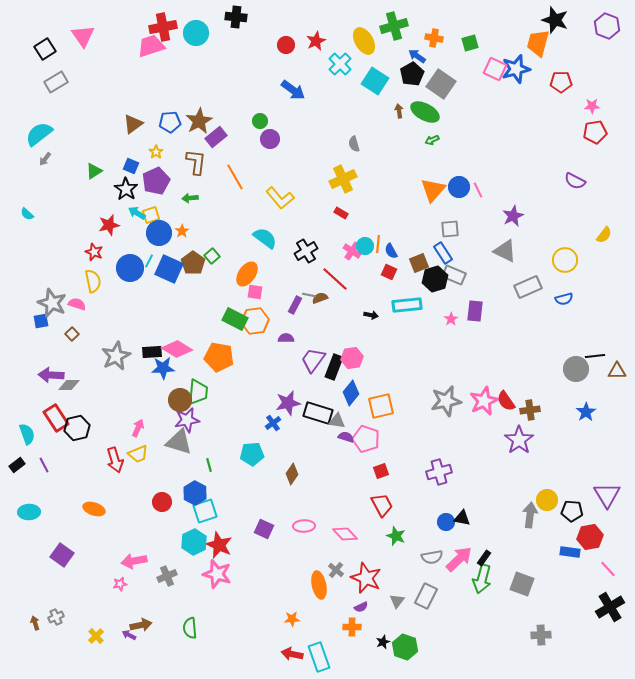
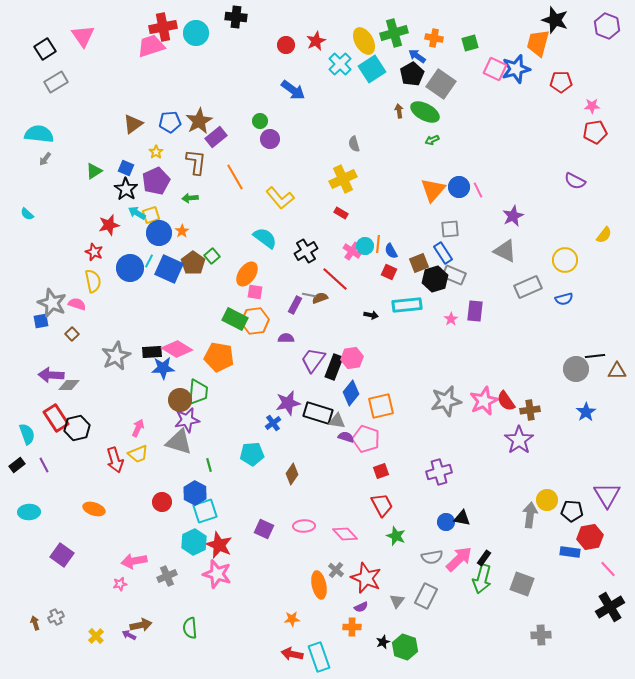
green cross at (394, 26): moved 7 px down
cyan square at (375, 81): moved 3 px left, 12 px up; rotated 24 degrees clockwise
cyan semicircle at (39, 134): rotated 44 degrees clockwise
blue square at (131, 166): moved 5 px left, 2 px down
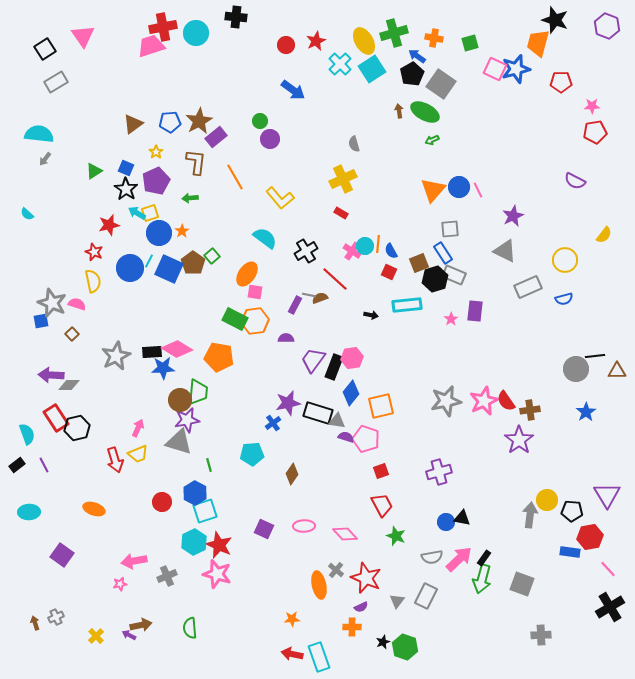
yellow square at (151, 215): moved 1 px left, 2 px up
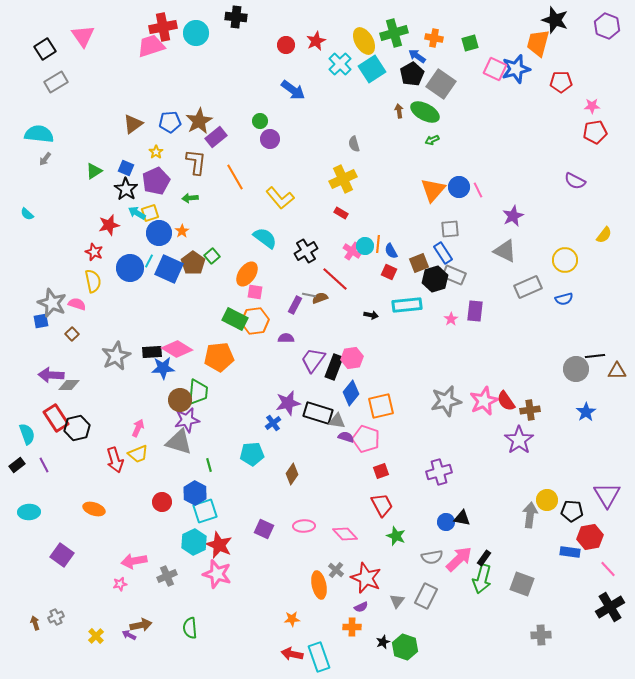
orange pentagon at (219, 357): rotated 16 degrees counterclockwise
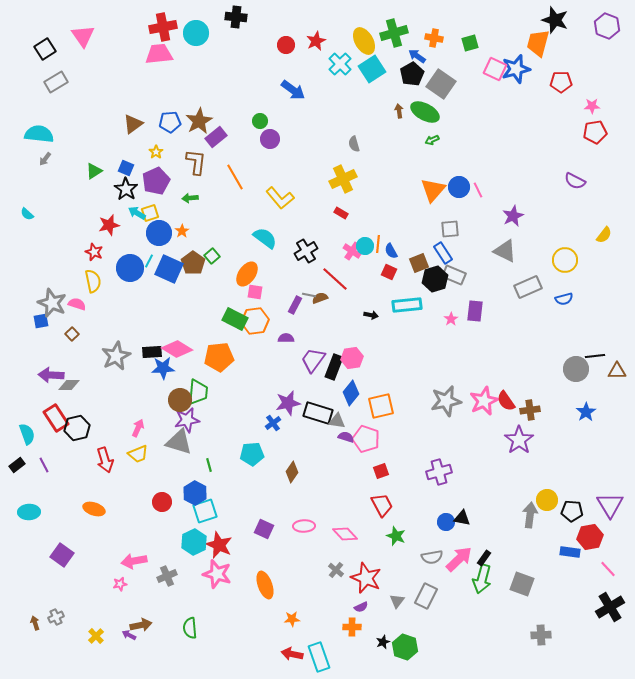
pink trapezoid at (151, 46): moved 8 px right, 8 px down; rotated 12 degrees clockwise
red arrow at (115, 460): moved 10 px left
brown diamond at (292, 474): moved 2 px up
purple triangle at (607, 495): moved 3 px right, 10 px down
orange ellipse at (319, 585): moved 54 px left; rotated 8 degrees counterclockwise
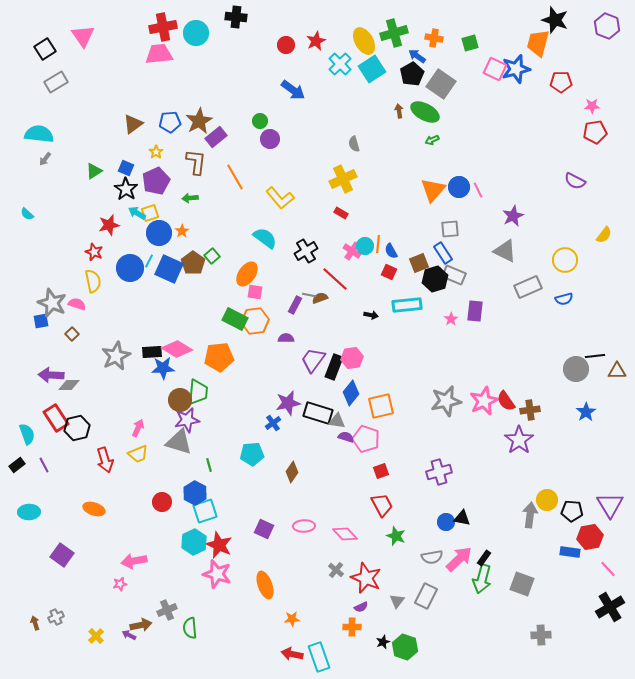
gray cross at (167, 576): moved 34 px down
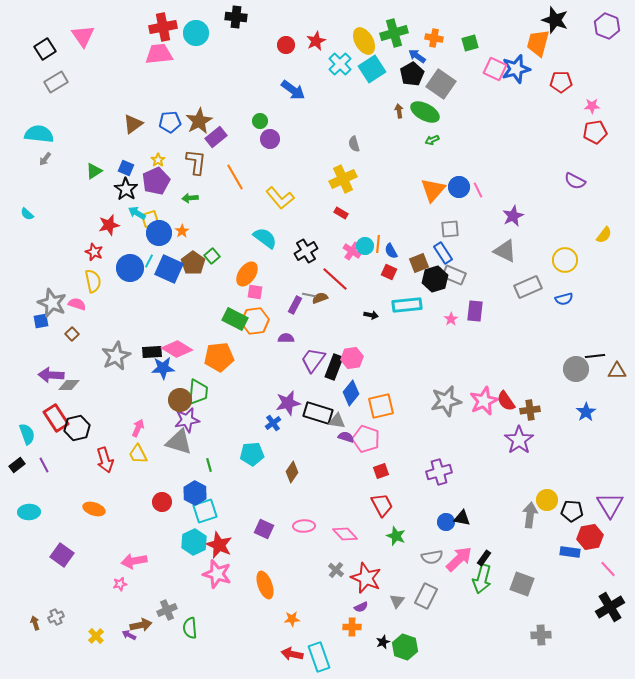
yellow star at (156, 152): moved 2 px right, 8 px down
yellow square at (150, 213): moved 6 px down
yellow trapezoid at (138, 454): rotated 85 degrees clockwise
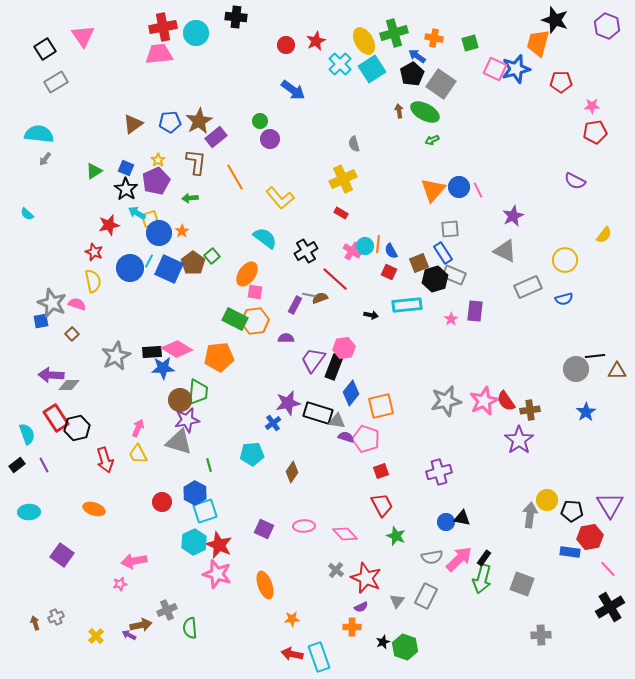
pink hexagon at (352, 358): moved 8 px left, 10 px up
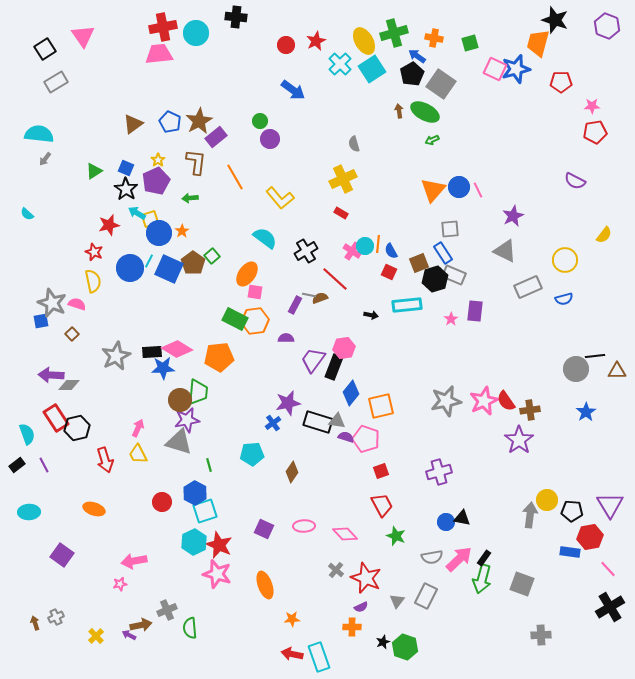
blue pentagon at (170, 122): rotated 30 degrees clockwise
black rectangle at (318, 413): moved 9 px down
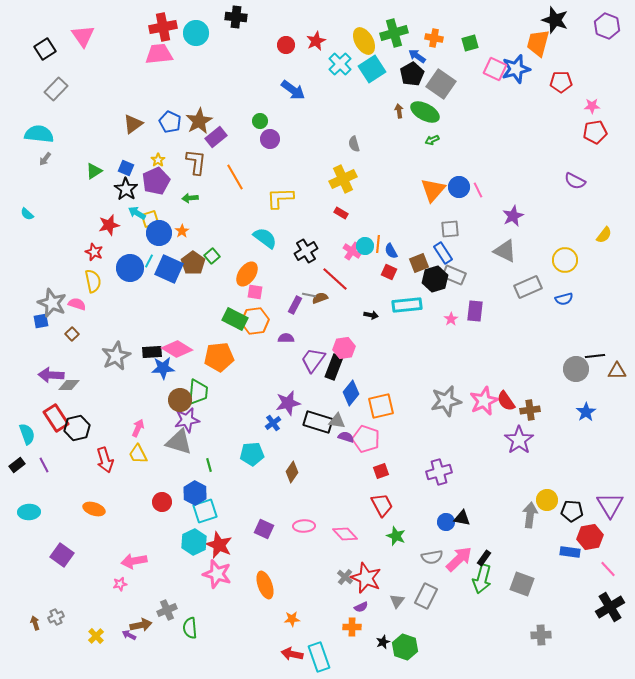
gray rectangle at (56, 82): moved 7 px down; rotated 15 degrees counterclockwise
yellow L-shape at (280, 198): rotated 128 degrees clockwise
gray cross at (336, 570): moved 9 px right, 7 px down
